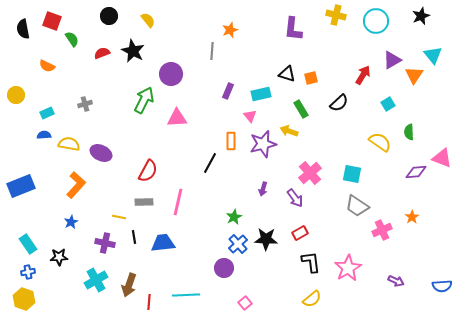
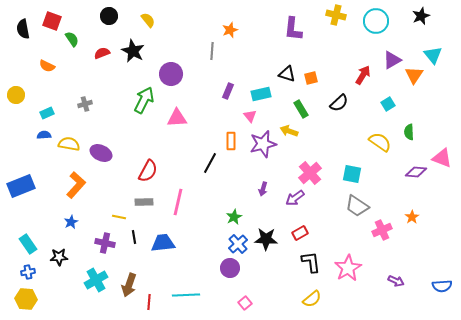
purple diamond at (416, 172): rotated 10 degrees clockwise
purple arrow at (295, 198): rotated 90 degrees clockwise
purple circle at (224, 268): moved 6 px right
yellow hexagon at (24, 299): moved 2 px right; rotated 15 degrees counterclockwise
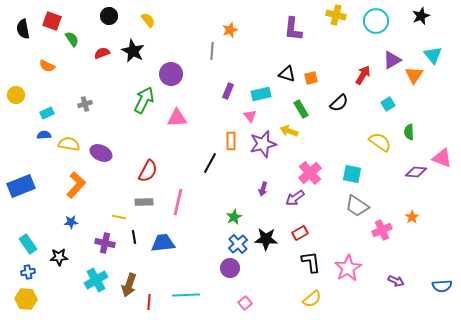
blue star at (71, 222): rotated 24 degrees clockwise
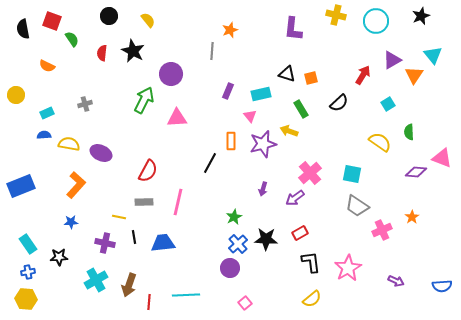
red semicircle at (102, 53): rotated 63 degrees counterclockwise
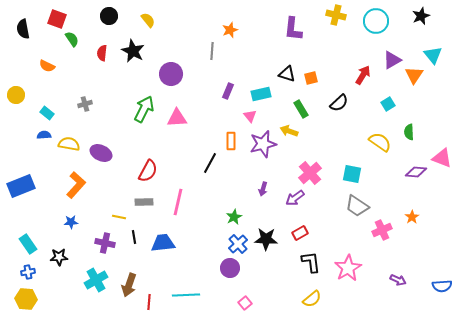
red square at (52, 21): moved 5 px right, 2 px up
green arrow at (144, 100): moved 9 px down
cyan rectangle at (47, 113): rotated 64 degrees clockwise
purple arrow at (396, 281): moved 2 px right, 1 px up
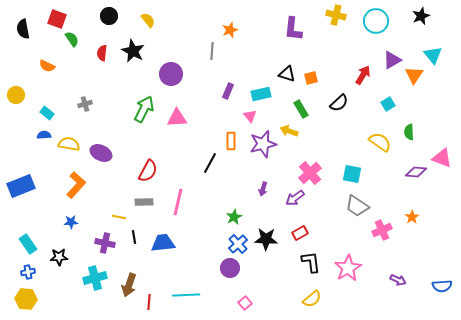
cyan cross at (96, 280): moved 1 px left, 2 px up; rotated 15 degrees clockwise
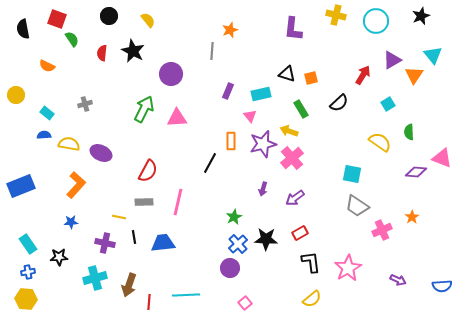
pink cross at (310, 173): moved 18 px left, 15 px up
